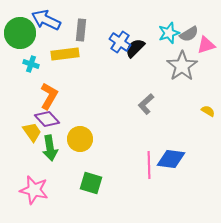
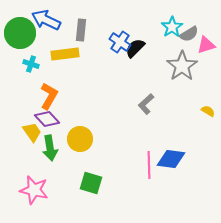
cyan star: moved 3 px right, 6 px up; rotated 15 degrees counterclockwise
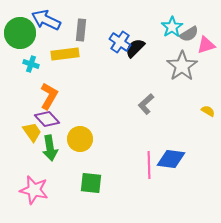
green square: rotated 10 degrees counterclockwise
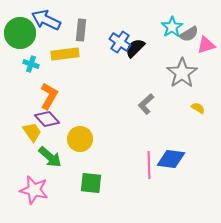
gray star: moved 7 px down
yellow semicircle: moved 10 px left, 3 px up
green arrow: moved 9 px down; rotated 40 degrees counterclockwise
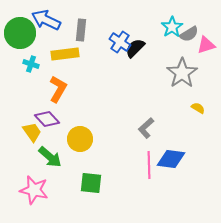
orange L-shape: moved 9 px right, 7 px up
gray L-shape: moved 24 px down
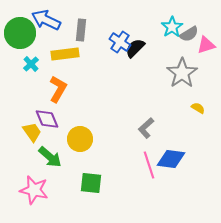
cyan cross: rotated 28 degrees clockwise
purple diamond: rotated 20 degrees clockwise
pink line: rotated 16 degrees counterclockwise
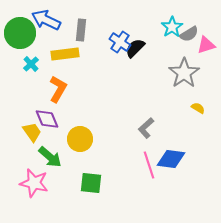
gray star: moved 2 px right
pink star: moved 7 px up
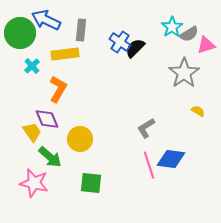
cyan cross: moved 1 px right, 2 px down
yellow semicircle: moved 3 px down
gray L-shape: rotated 10 degrees clockwise
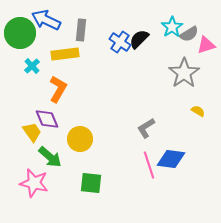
black semicircle: moved 4 px right, 9 px up
